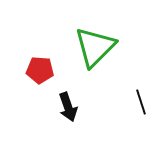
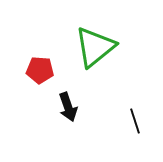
green triangle: rotated 6 degrees clockwise
black line: moved 6 px left, 19 px down
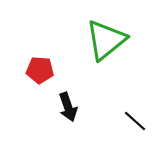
green triangle: moved 11 px right, 7 px up
black line: rotated 30 degrees counterclockwise
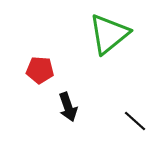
green triangle: moved 3 px right, 6 px up
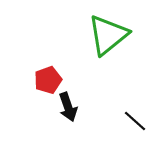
green triangle: moved 1 px left, 1 px down
red pentagon: moved 8 px right, 10 px down; rotated 24 degrees counterclockwise
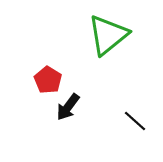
red pentagon: rotated 20 degrees counterclockwise
black arrow: rotated 56 degrees clockwise
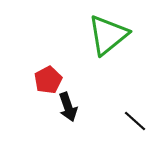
red pentagon: rotated 12 degrees clockwise
black arrow: rotated 56 degrees counterclockwise
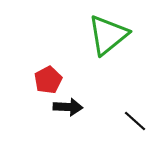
black arrow: rotated 68 degrees counterclockwise
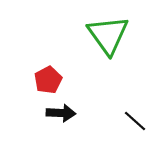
green triangle: rotated 27 degrees counterclockwise
black arrow: moved 7 px left, 6 px down
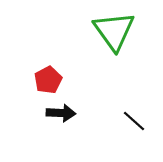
green triangle: moved 6 px right, 4 px up
black line: moved 1 px left
